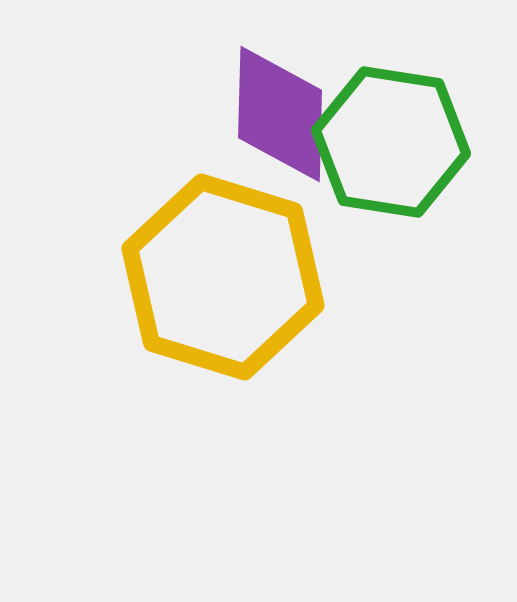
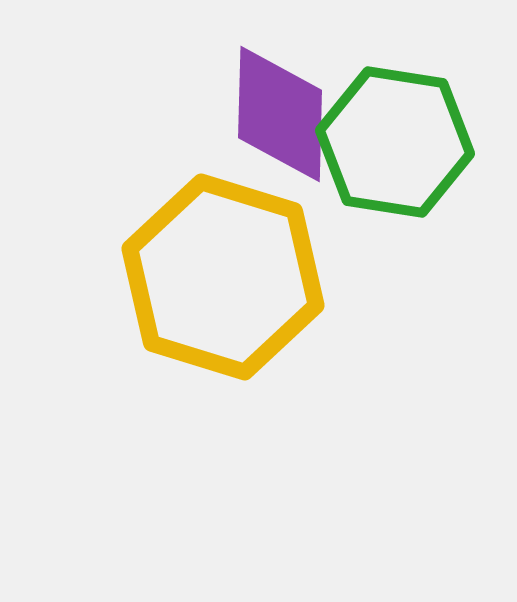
green hexagon: moved 4 px right
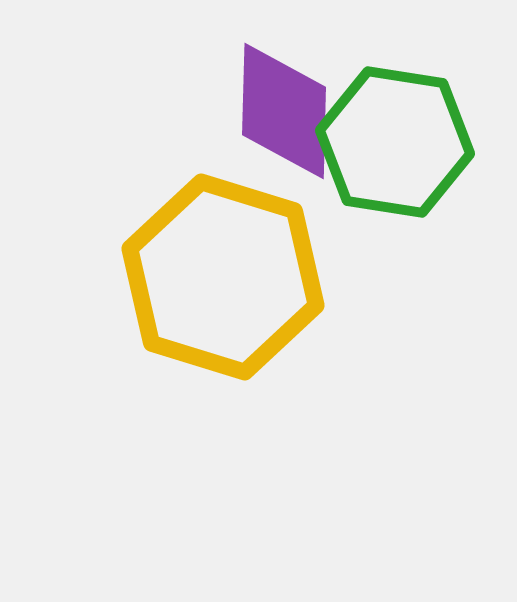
purple diamond: moved 4 px right, 3 px up
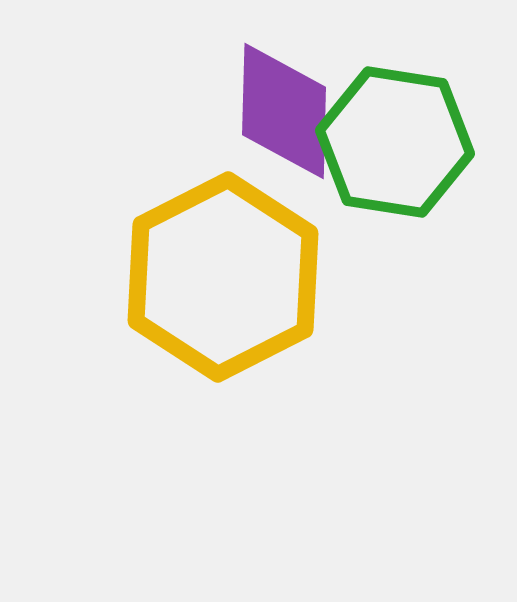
yellow hexagon: rotated 16 degrees clockwise
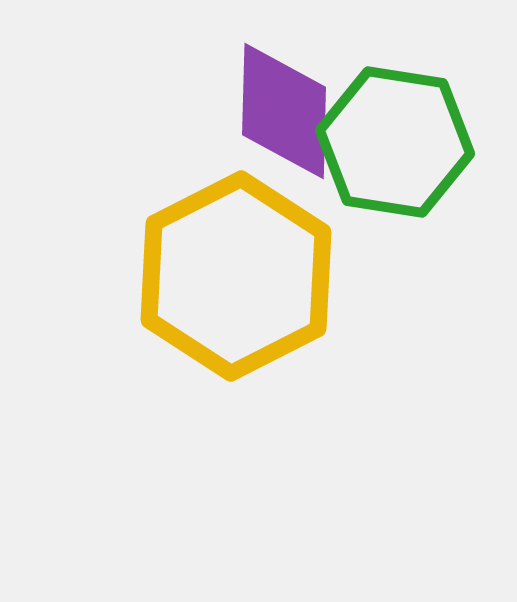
yellow hexagon: moved 13 px right, 1 px up
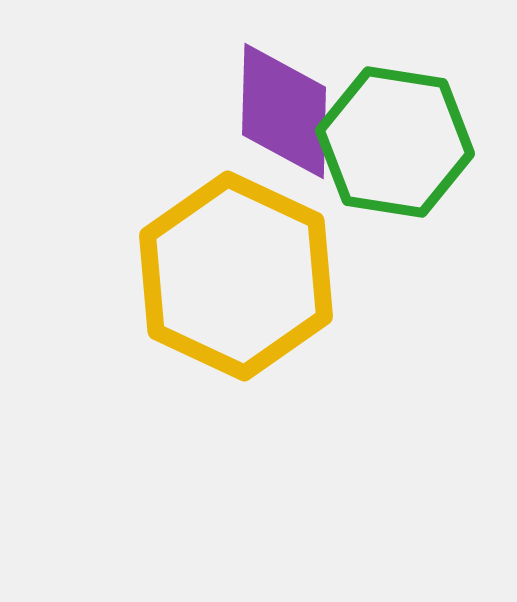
yellow hexagon: rotated 8 degrees counterclockwise
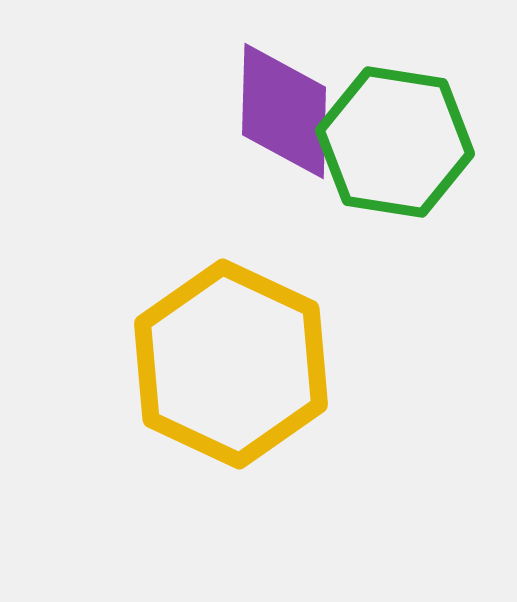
yellow hexagon: moved 5 px left, 88 px down
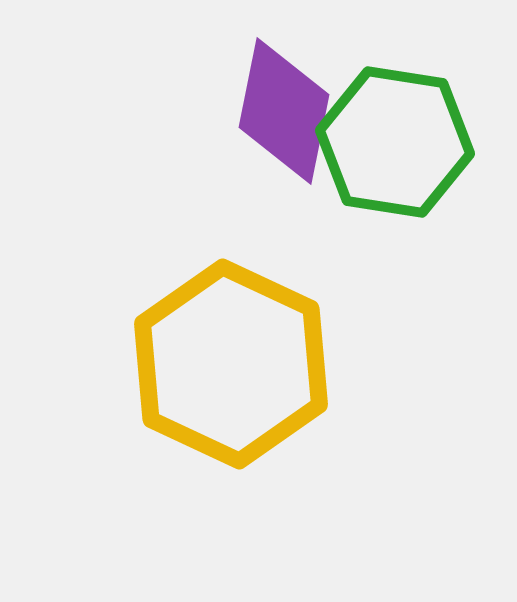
purple diamond: rotated 10 degrees clockwise
